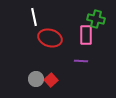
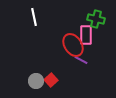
red ellipse: moved 23 px right, 7 px down; rotated 40 degrees clockwise
purple line: moved 1 px up; rotated 24 degrees clockwise
gray circle: moved 2 px down
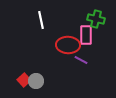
white line: moved 7 px right, 3 px down
red ellipse: moved 5 px left; rotated 55 degrees counterclockwise
red square: moved 27 px left
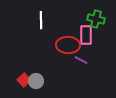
white line: rotated 12 degrees clockwise
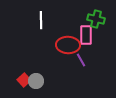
purple line: rotated 32 degrees clockwise
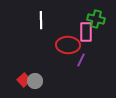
pink rectangle: moved 3 px up
purple line: rotated 56 degrees clockwise
gray circle: moved 1 px left
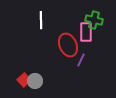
green cross: moved 2 px left, 1 px down
red ellipse: rotated 65 degrees clockwise
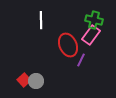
pink rectangle: moved 5 px right, 3 px down; rotated 36 degrees clockwise
gray circle: moved 1 px right
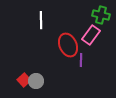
green cross: moved 7 px right, 5 px up
purple line: rotated 24 degrees counterclockwise
